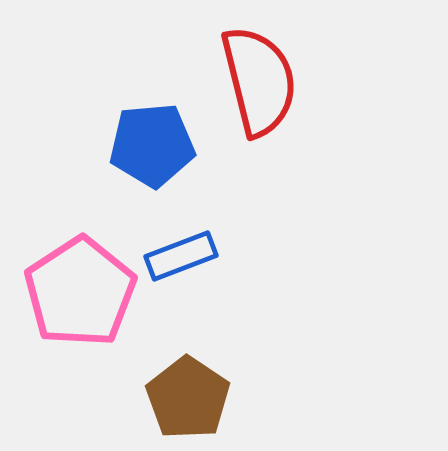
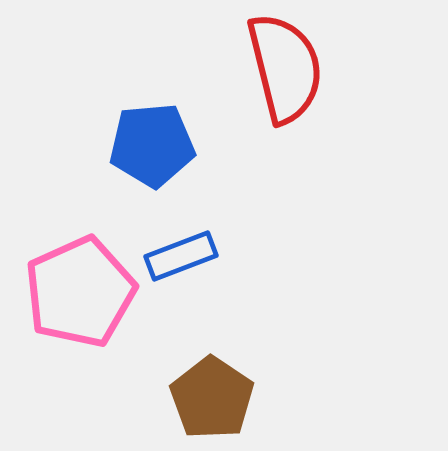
red semicircle: moved 26 px right, 13 px up
pink pentagon: rotated 9 degrees clockwise
brown pentagon: moved 24 px right
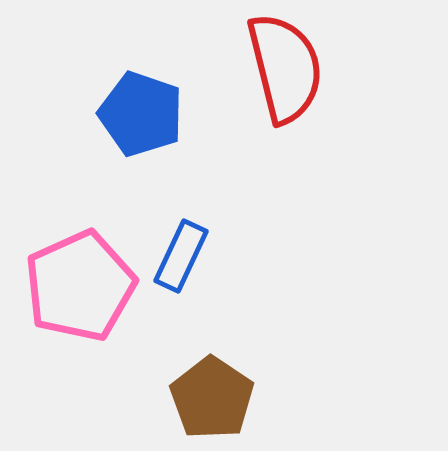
blue pentagon: moved 11 px left, 31 px up; rotated 24 degrees clockwise
blue rectangle: rotated 44 degrees counterclockwise
pink pentagon: moved 6 px up
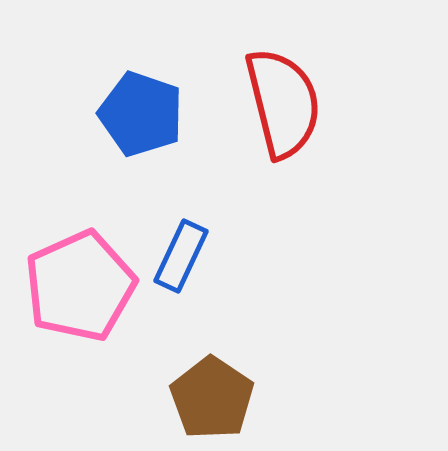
red semicircle: moved 2 px left, 35 px down
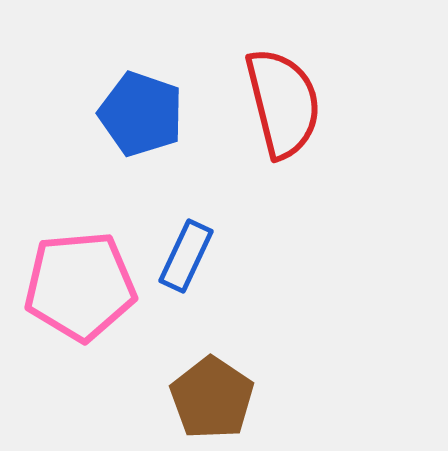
blue rectangle: moved 5 px right
pink pentagon: rotated 19 degrees clockwise
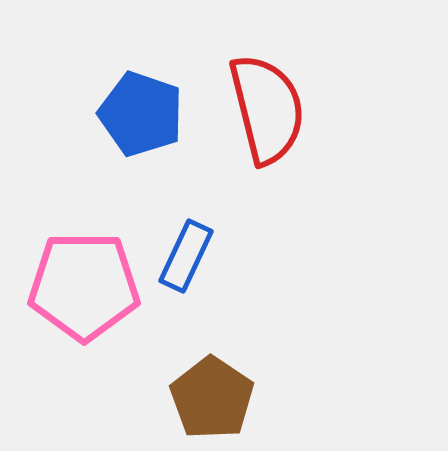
red semicircle: moved 16 px left, 6 px down
pink pentagon: moved 4 px right; rotated 5 degrees clockwise
